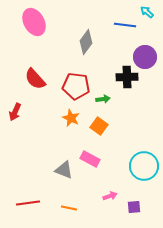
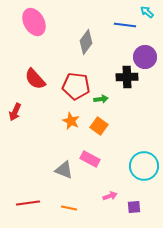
green arrow: moved 2 px left
orange star: moved 3 px down
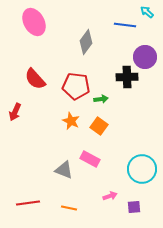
cyan circle: moved 2 px left, 3 px down
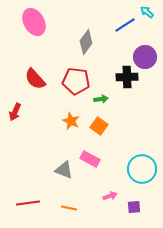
blue line: rotated 40 degrees counterclockwise
red pentagon: moved 5 px up
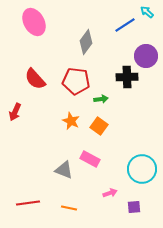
purple circle: moved 1 px right, 1 px up
pink arrow: moved 3 px up
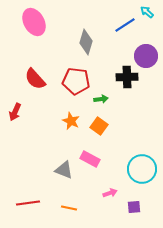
gray diamond: rotated 20 degrees counterclockwise
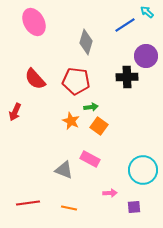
green arrow: moved 10 px left, 8 px down
cyan circle: moved 1 px right, 1 px down
pink arrow: rotated 16 degrees clockwise
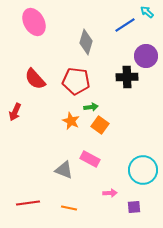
orange square: moved 1 px right, 1 px up
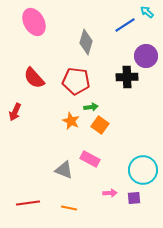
red semicircle: moved 1 px left, 1 px up
purple square: moved 9 px up
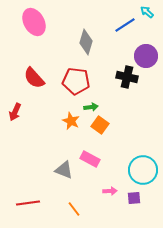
black cross: rotated 15 degrees clockwise
pink arrow: moved 2 px up
orange line: moved 5 px right, 1 px down; rotated 42 degrees clockwise
